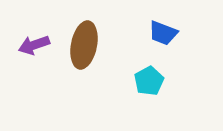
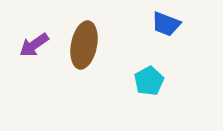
blue trapezoid: moved 3 px right, 9 px up
purple arrow: rotated 16 degrees counterclockwise
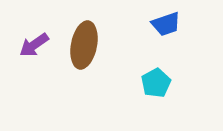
blue trapezoid: rotated 40 degrees counterclockwise
cyan pentagon: moved 7 px right, 2 px down
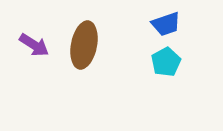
purple arrow: rotated 112 degrees counterclockwise
cyan pentagon: moved 10 px right, 21 px up
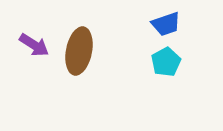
brown ellipse: moved 5 px left, 6 px down
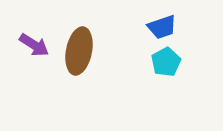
blue trapezoid: moved 4 px left, 3 px down
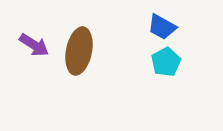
blue trapezoid: rotated 48 degrees clockwise
